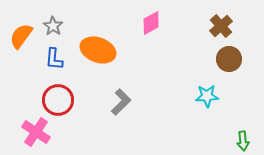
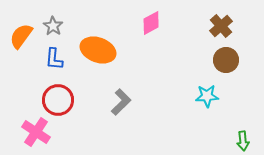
brown circle: moved 3 px left, 1 px down
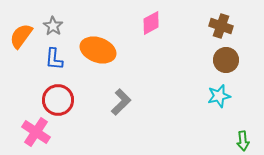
brown cross: rotated 30 degrees counterclockwise
cyan star: moved 12 px right; rotated 10 degrees counterclockwise
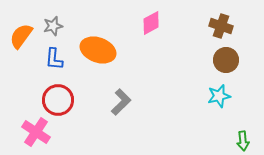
gray star: rotated 24 degrees clockwise
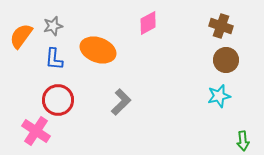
pink diamond: moved 3 px left
pink cross: moved 1 px up
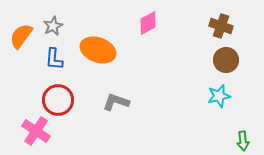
gray star: rotated 12 degrees counterclockwise
gray L-shape: moved 5 px left; rotated 116 degrees counterclockwise
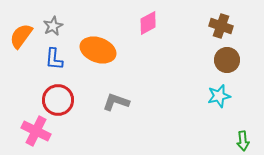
brown circle: moved 1 px right
pink cross: rotated 8 degrees counterclockwise
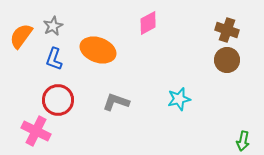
brown cross: moved 6 px right, 4 px down
blue L-shape: rotated 15 degrees clockwise
cyan star: moved 40 px left, 3 px down
green arrow: rotated 18 degrees clockwise
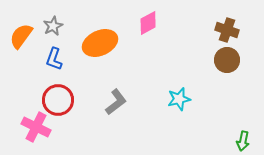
orange ellipse: moved 2 px right, 7 px up; rotated 44 degrees counterclockwise
gray L-shape: rotated 124 degrees clockwise
pink cross: moved 4 px up
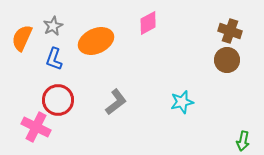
brown cross: moved 3 px right, 1 px down
orange semicircle: moved 1 px right, 2 px down; rotated 12 degrees counterclockwise
orange ellipse: moved 4 px left, 2 px up
cyan star: moved 3 px right, 3 px down
